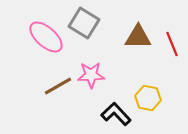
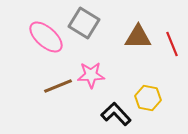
brown line: rotated 8 degrees clockwise
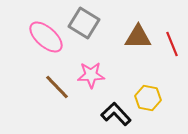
brown line: moved 1 px left, 1 px down; rotated 68 degrees clockwise
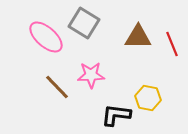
black L-shape: moved 1 px down; rotated 40 degrees counterclockwise
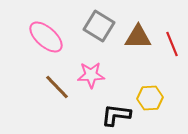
gray square: moved 15 px right, 3 px down
yellow hexagon: moved 2 px right; rotated 15 degrees counterclockwise
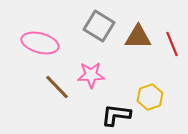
pink ellipse: moved 6 px left, 6 px down; rotated 27 degrees counterclockwise
yellow hexagon: moved 1 px up; rotated 15 degrees counterclockwise
